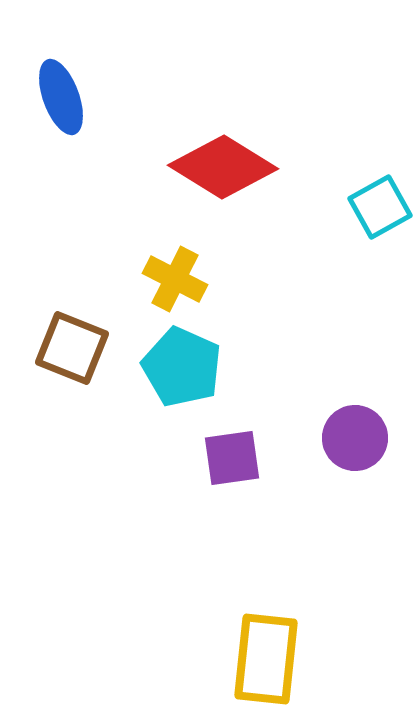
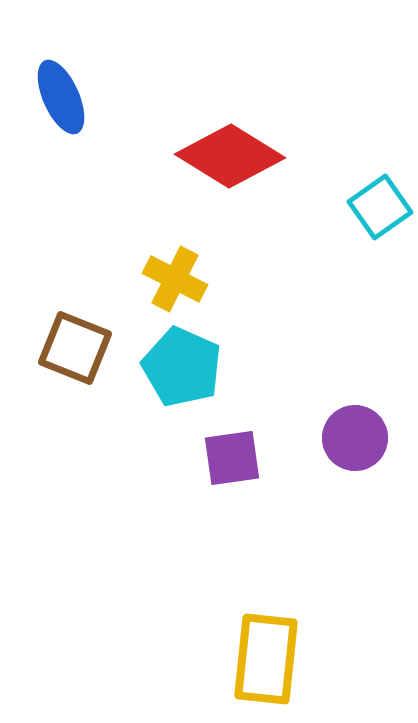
blue ellipse: rotated 4 degrees counterclockwise
red diamond: moved 7 px right, 11 px up
cyan square: rotated 6 degrees counterclockwise
brown square: moved 3 px right
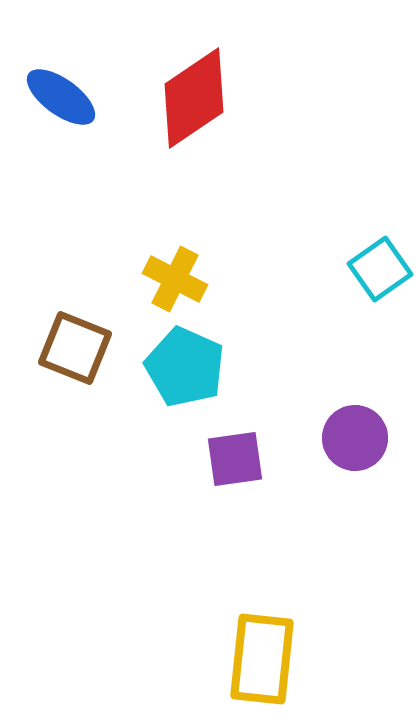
blue ellipse: rotated 30 degrees counterclockwise
red diamond: moved 36 px left, 58 px up; rotated 66 degrees counterclockwise
cyan square: moved 62 px down
cyan pentagon: moved 3 px right
purple square: moved 3 px right, 1 px down
yellow rectangle: moved 4 px left
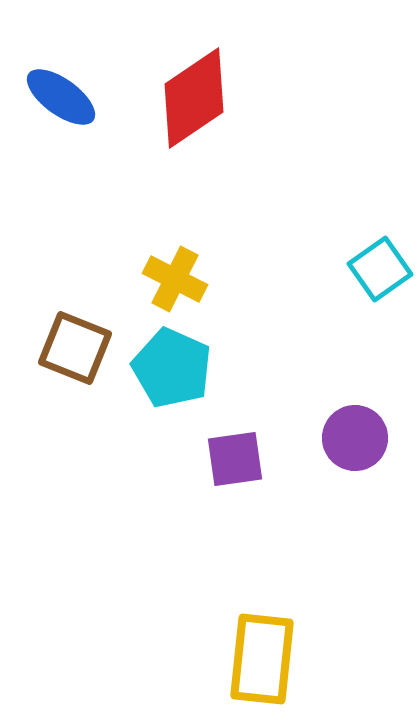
cyan pentagon: moved 13 px left, 1 px down
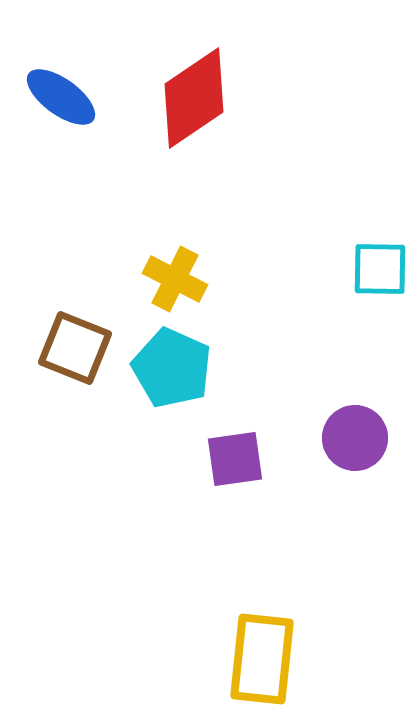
cyan square: rotated 36 degrees clockwise
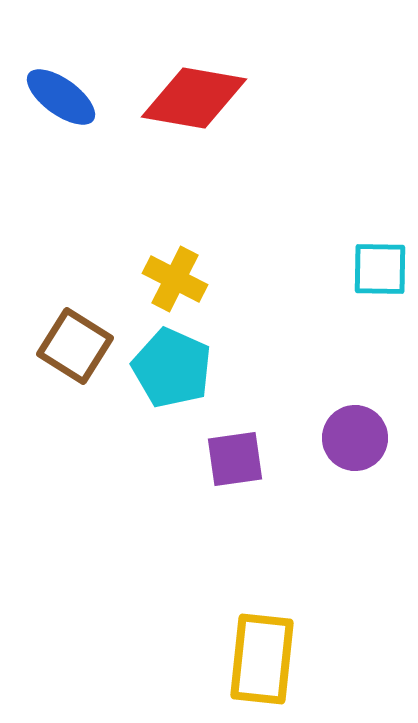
red diamond: rotated 44 degrees clockwise
brown square: moved 2 px up; rotated 10 degrees clockwise
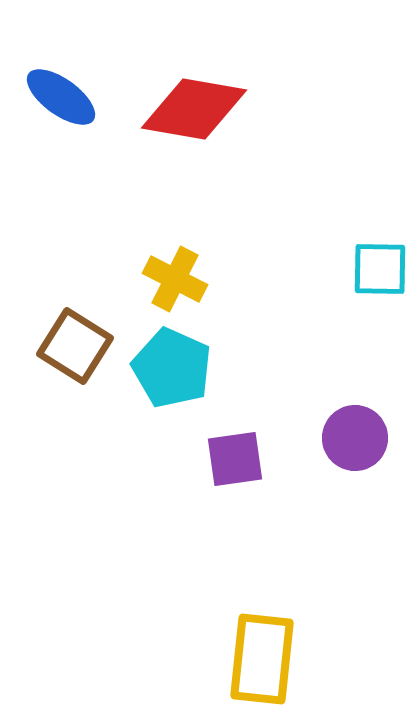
red diamond: moved 11 px down
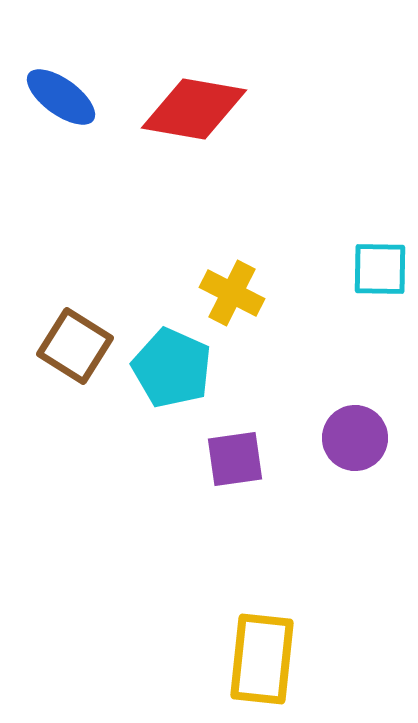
yellow cross: moved 57 px right, 14 px down
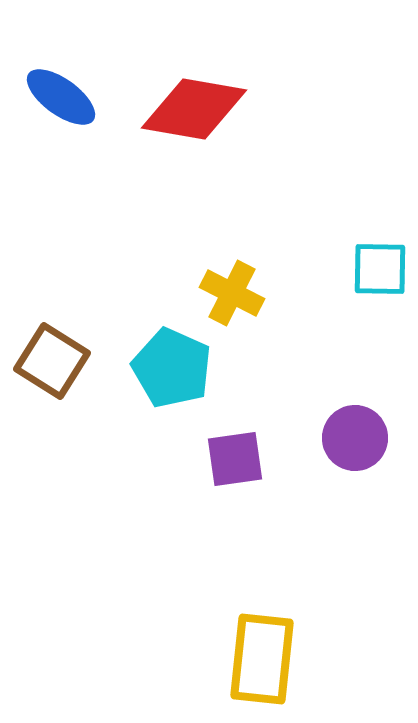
brown square: moved 23 px left, 15 px down
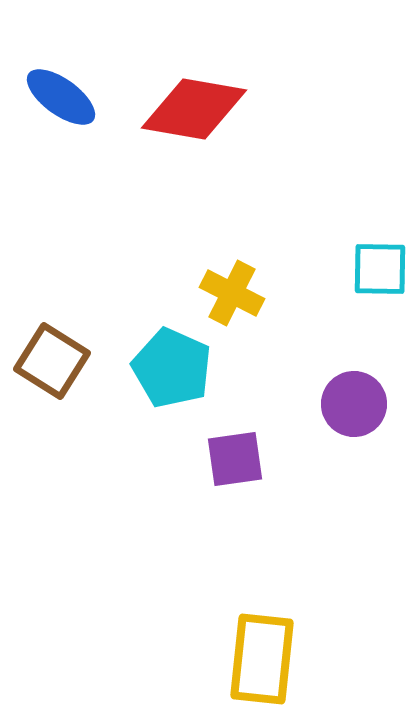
purple circle: moved 1 px left, 34 px up
